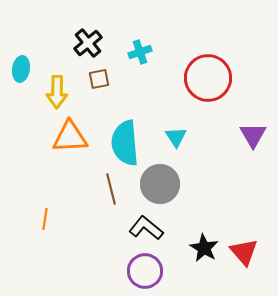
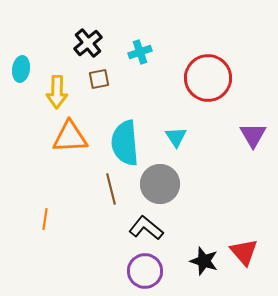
black star: moved 13 px down; rotated 12 degrees counterclockwise
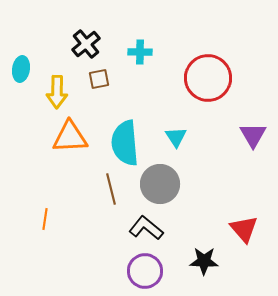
black cross: moved 2 px left, 1 px down
cyan cross: rotated 20 degrees clockwise
red triangle: moved 23 px up
black star: rotated 16 degrees counterclockwise
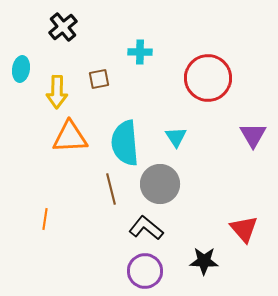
black cross: moved 23 px left, 17 px up
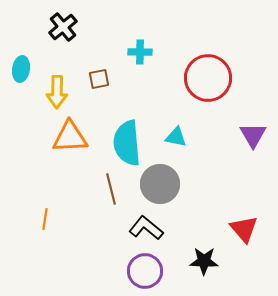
cyan triangle: rotated 45 degrees counterclockwise
cyan semicircle: moved 2 px right
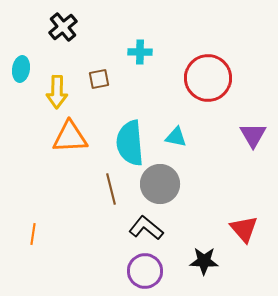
cyan semicircle: moved 3 px right
orange line: moved 12 px left, 15 px down
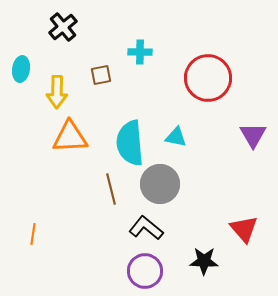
brown square: moved 2 px right, 4 px up
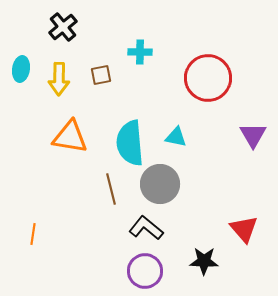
yellow arrow: moved 2 px right, 13 px up
orange triangle: rotated 12 degrees clockwise
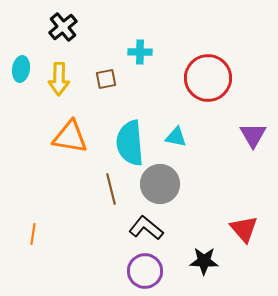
brown square: moved 5 px right, 4 px down
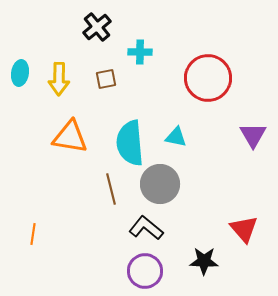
black cross: moved 34 px right
cyan ellipse: moved 1 px left, 4 px down
